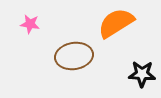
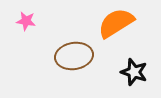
pink star: moved 4 px left, 3 px up
black star: moved 8 px left, 2 px up; rotated 16 degrees clockwise
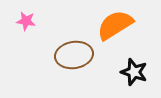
orange semicircle: moved 1 px left, 2 px down
brown ellipse: moved 1 px up
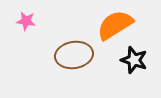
black star: moved 12 px up
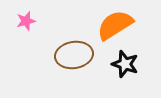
pink star: rotated 24 degrees counterclockwise
black star: moved 9 px left, 4 px down
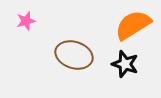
orange semicircle: moved 18 px right
brown ellipse: rotated 27 degrees clockwise
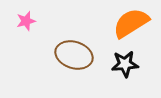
orange semicircle: moved 2 px left, 2 px up
black star: rotated 24 degrees counterclockwise
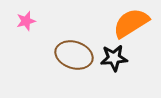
black star: moved 11 px left, 6 px up
